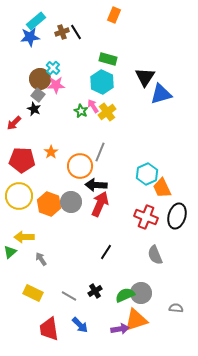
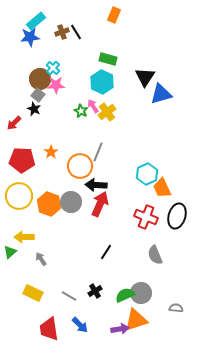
gray line at (100, 152): moved 2 px left
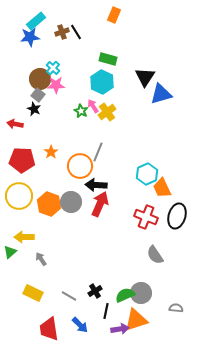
red arrow at (14, 123): moved 1 px right, 1 px down; rotated 56 degrees clockwise
black line at (106, 252): moved 59 px down; rotated 21 degrees counterclockwise
gray semicircle at (155, 255): rotated 12 degrees counterclockwise
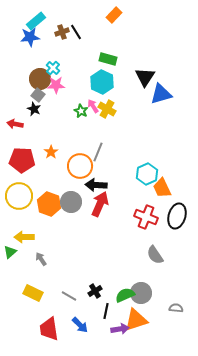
orange rectangle at (114, 15): rotated 21 degrees clockwise
yellow cross at (107, 112): moved 3 px up; rotated 24 degrees counterclockwise
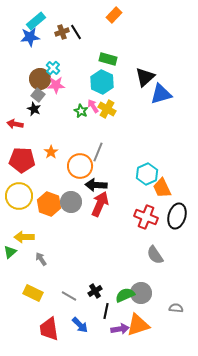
black triangle at (145, 77): rotated 15 degrees clockwise
orange triangle at (136, 320): moved 2 px right, 5 px down
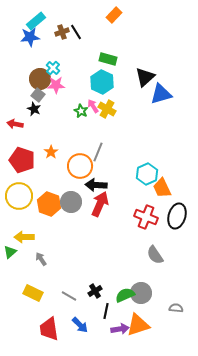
red pentagon at (22, 160): rotated 15 degrees clockwise
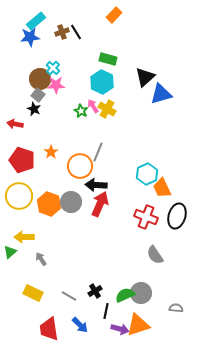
purple arrow at (120, 329): rotated 24 degrees clockwise
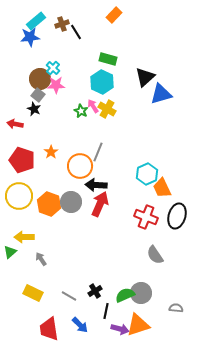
brown cross at (62, 32): moved 8 px up
